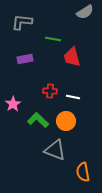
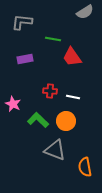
red trapezoid: rotated 20 degrees counterclockwise
pink star: rotated 14 degrees counterclockwise
orange semicircle: moved 2 px right, 5 px up
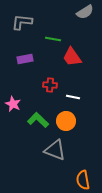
red cross: moved 6 px up
orange semicircle: moved 2 px left, 13 px down
